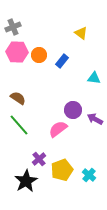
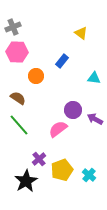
orange circle: moved 3 px left, 21 px down
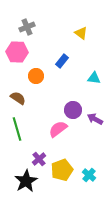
gray cross: moved 14 px right
green line: moved 2 px left, 4 px down; rotated 25 degrees clockwise
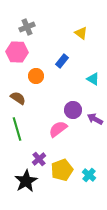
cyan triangle: moved 1 px left, 1 px down; rotated 24 degrees clockwise
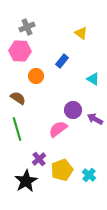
pink hexagon: moved 3 px right, 1 px up
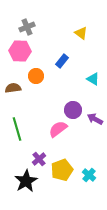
brown semicircle: moved 5 px left, 10 px up; rotated 42 degrees counterclockwise
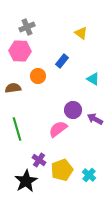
orange circle: moved 2 px right
purple cross: moved 1 px down; rotated 16 degrees counterclockwise
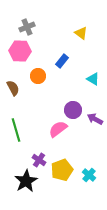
brown semicircle: rotated 70 degrees clockwise
green line: moved 1 px left, 1 px down
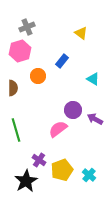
pink hexagon: rotated 20 degrees counterclockwise
brown semicircle: rotated 28 degrees clockwise
